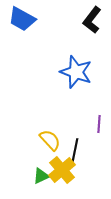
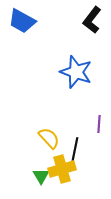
blue trapezoid: moved 2 px down
yellow semicircle: moved 1 px left, 2 px up
black line: moved 1 px up
yellow cross: moved 1 px up; rotated 24 degrees clockwise
green triangle: rotated 36 degrees counterclockwise
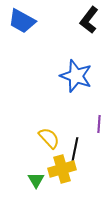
black L-shape: moved 3 px left
blue star: moved 4 px down
green triangle: moved 5 px left, 4 px down
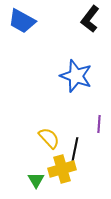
black L-shape: moved 1 px right, 1 px up
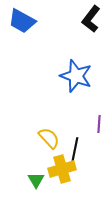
black L-shape: moved 1 px right
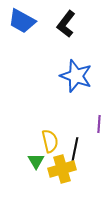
black L-shape: moved 25 px left, 5 px down
yellow semicircle: moved 1 px right, 3 px down; rotated 30 degrees clockwise
green triangle: moved 19 px up
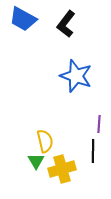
blue trapezoid: moved 1 px right, 2 px up
yellow semicircle: moved 5 px left
black line: moved 18 px right, 2 px down; rotated 10 degrees counterclockwise
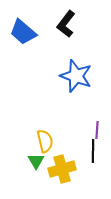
blue trapezoid: moved 13 px down; rotated 12 degrees clockwise
purple line: moved 2 px left, 6 px down
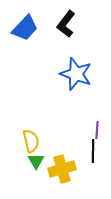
blue trapezoid: moved 2 px right, 4 px up; rotated 88 degrees counterclockwise
blue star: moved 2 px up
yellow semicircle: moved 14 px left
